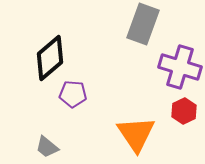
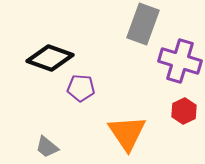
black diamond: rotated 60 degrees clockwise
purple cross: moved 6 px up
purple pentagon: moved 8 px right, 6 px up
orange triangle: moved 9 px left, 1 px up
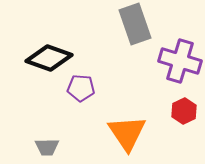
gray rectangle: moved 8 px left; rotated 39 degrees counterclockwise
black diamond: moved 1 px left
gray trapezoid: rotated 40 degrees counterclockwise
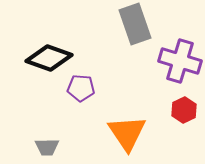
red hexagon: moved 1 px up
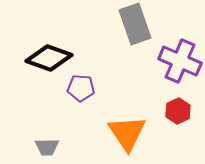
purple cross: rotated 6 degrees clockwise
red hexagon: moved 6 px left, 1 px down
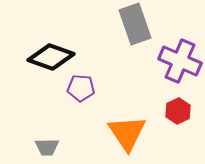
black diamond: moved 2 px right, 1 px up
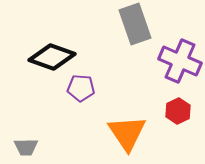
black diamond: moved 1 px right
gray trapezoid: moved 21 px left
